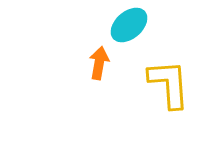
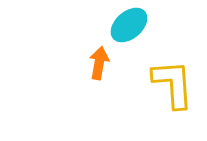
yellow L-shape: moved 4 px right
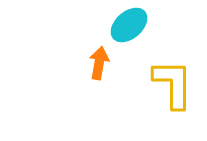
yellow L-shape: rotated 4 degrees clockwise
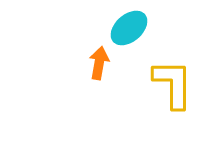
cyan ellipse: moved 3 px down
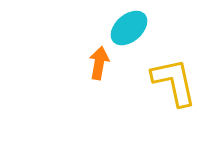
yellow L-shape: moved 1 px right, 2 px up; rotated 12 degrees counterclockwise
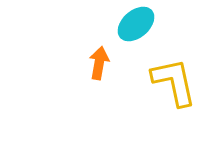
cyan ellipse: moved 7 px right, 4 px up
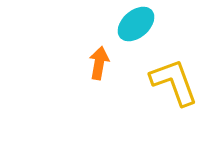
yellow L-shape: rotated 8 degrees counterclockwise
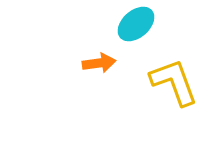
orange arrow: rotated 72 degrees clockwise
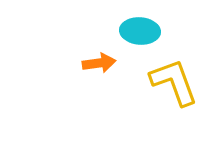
cyan ellipse: moved 4 px right, 7 px down; rotated 45 degrees clockwise
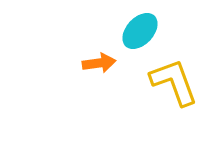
cyan ellipse: rotated 51 degrees counterclockwise
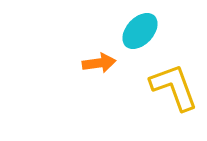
yellow L-shape: moved 5 px down
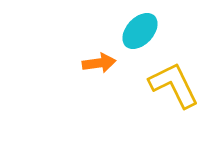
yellow L-shape: moved 2 px up; rotated 6 degrees counterclockwise
